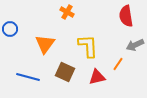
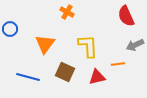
red semicircle: rotated 15 degrees counterclockwise
orange line: rotated 48 degrees clockwise
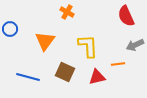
orange triangle: moved 3 px up
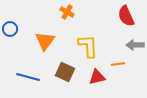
gray arrow: rotated 24 degrees clockwise
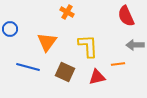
orange triangle: moved 2 px right, 1 px down
blue line: moved 10 px up
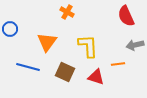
gray arrow: rotated 12 degrees counterclockwise
red triangle: moved 1 px left; rotated 30 degrees clockwise
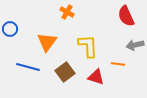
orange line: rotated 16 degrees clockwise
brown square: rotated 30 degrees clockwise
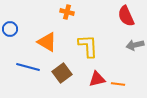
orange cross: rotated 16 degrees counterclockwise
orange triangle: rotated 35 degrees counterclockwise
orange line: moved 20 px down
brown square: moved 3 px left, 1 px down
red triangle: moved 1 px right, 2 px down; rotated 30 degrees counterclockwise
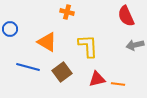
brown square: moved 1 px up
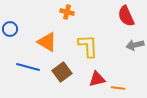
orange line: moved 4 px down
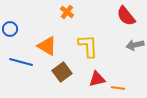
orange cross: rotated 24 degrees clockwise
red semicircle: rotated 15 degrees counterclockwise
orange triangle: moved 4 px down
blue line: moved 7 px left, 5 px up
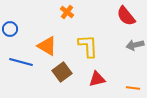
orange line: moved 15 px right
